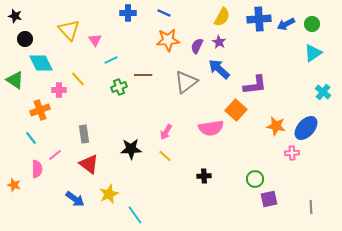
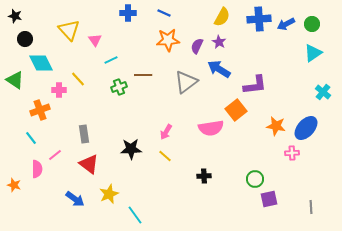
blue arrow at (219, 69): rotated 10 degrees counterclockwise
orange square at (236, 110): rotated 10 degrees clockwise
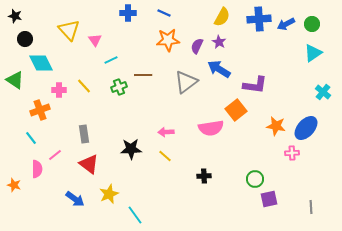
yellow line at (78, 79): moved 6 px right, 7 px down
purple L-shape at (255, 85): rotated 15 degrees clockwise
pink arrow at (166, 132): rotated 56 degrees clockwise
